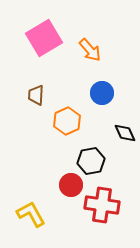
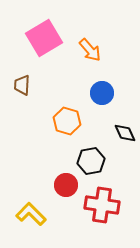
brown trapezoid: moved 14 px left, 10 px up
orange hexagon: rotated 20 degrees counterclockwise
red circle: moved 5 px left
yellow L-shape: rotated 16 degrees counterclockwise
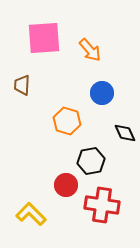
pink square: rotated 27 degrees clockwise
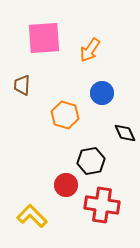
orange arrow: rotated 75 degrees clockwise
orange hexagon: moved 2 px left, 6 px up
yellow L-shape: moved 1 px right, 2 px down
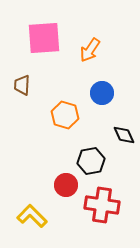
black diamond: moved 1 px left, 2 px down
